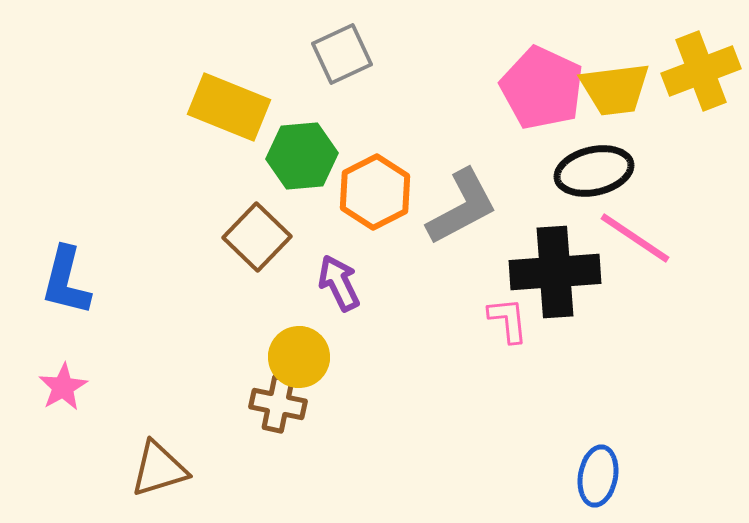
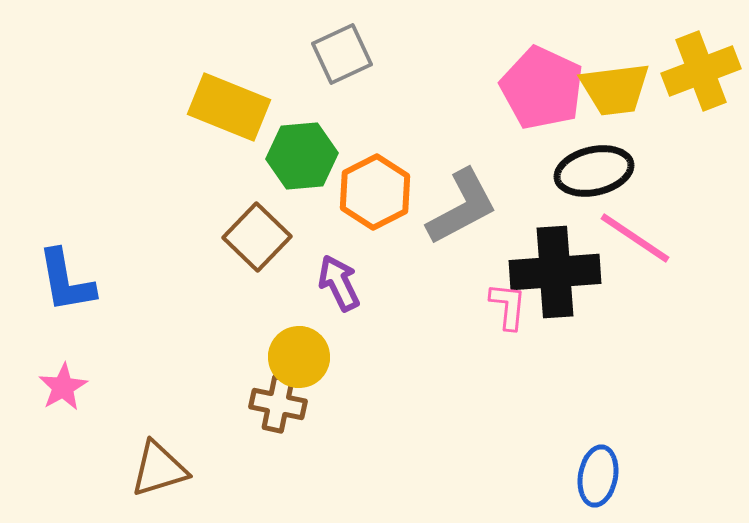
blue L-shape: rotated 24 degrees counterclockwise
pink L-shape: moved 14 px up; rotated 12 degrees clockwise
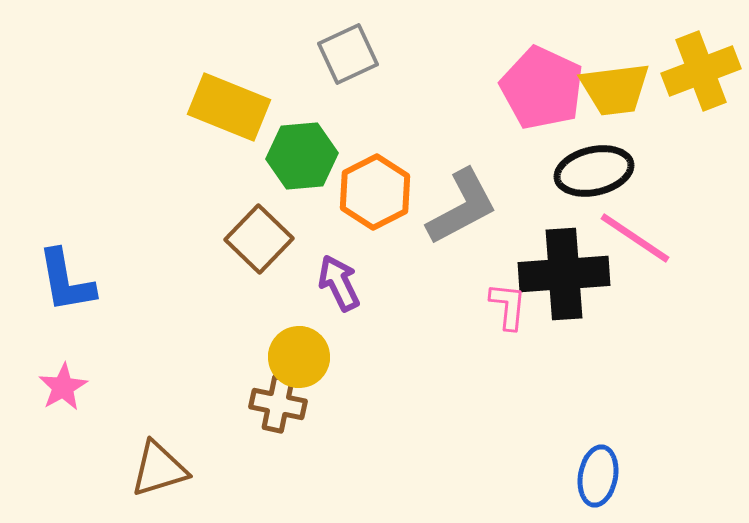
gray square: moved 6 px right
brown square: moved 2 px right, 2 px down
black cross: moved 9 px right, 2 px down
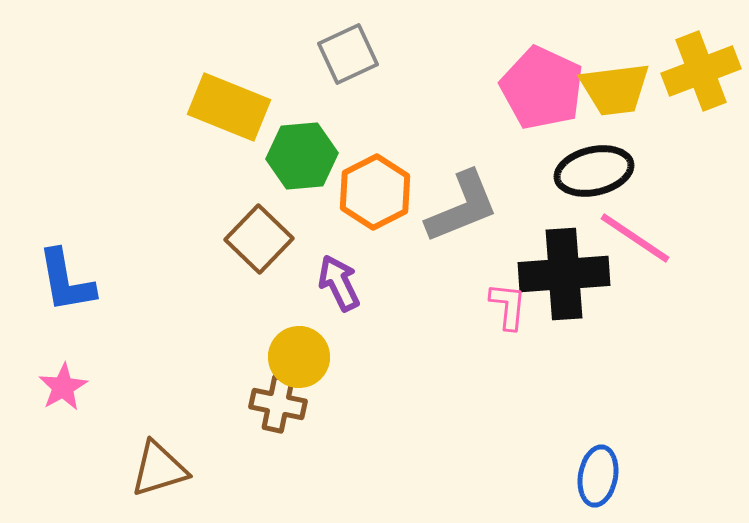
gray L-shape: rotated 6 degrees clockwise
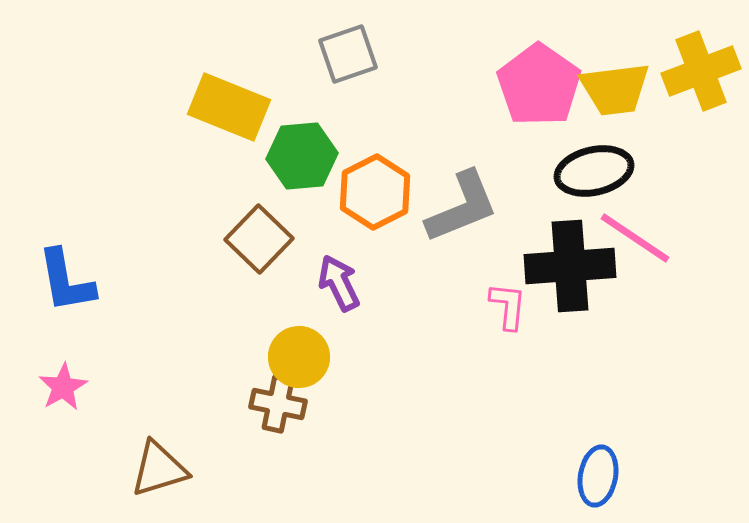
gray square: rotated 6 degrees clockwise
pink pentagon: moved 3 px left, 3 px up; rotated 10 degrees clockwise
black cross: moved 6 px right, 8 px up
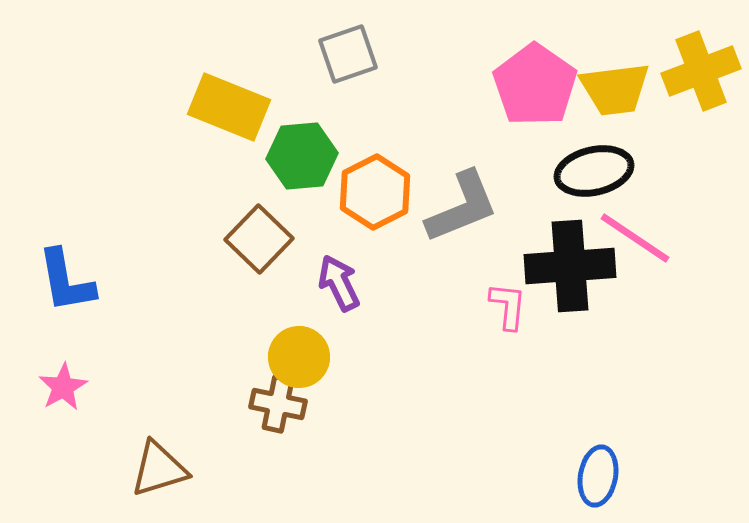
pink pentagon: moved 4 px left
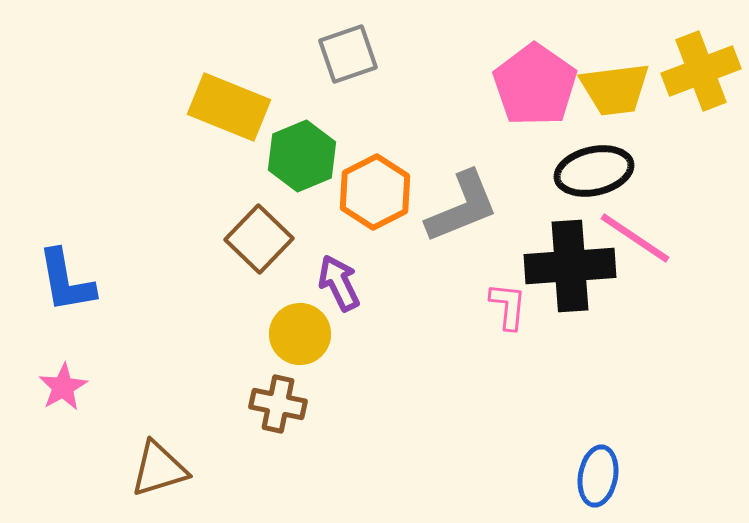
green hexagon: rotated 18 degrees counterclockwise
yellow circle: moved 1 px right, 23 px up
